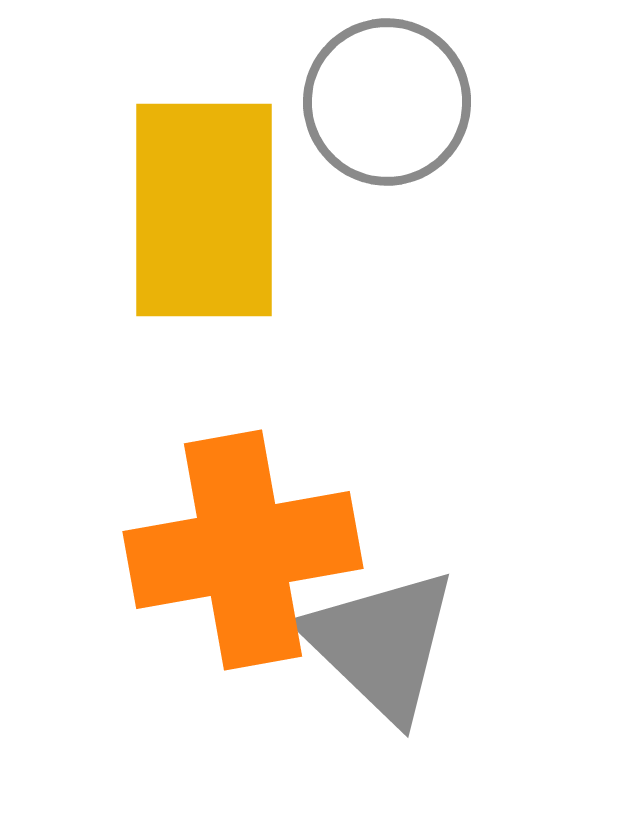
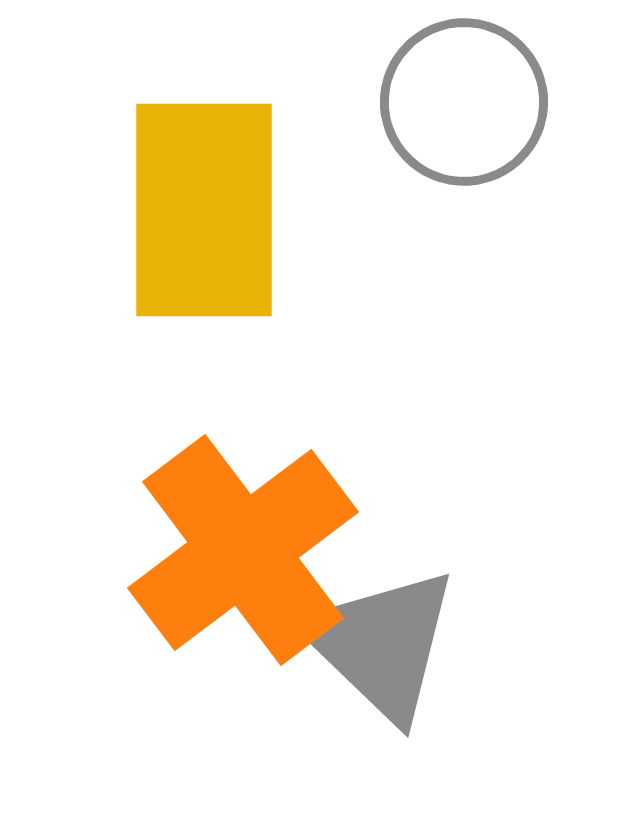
gray circle: moved 77 px right
orange cross: rotated 27 degrees counterclockwise
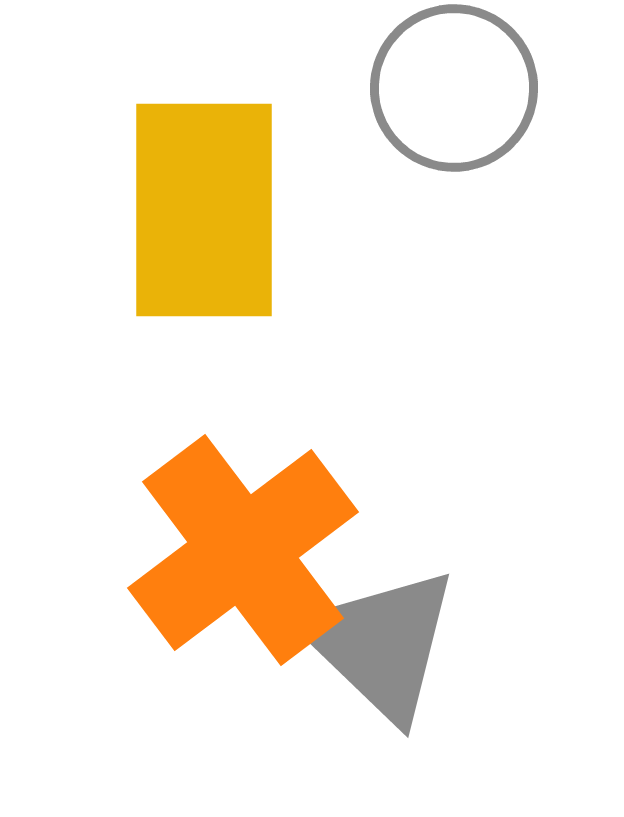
gray circle: moved 10 px left, 14 px up
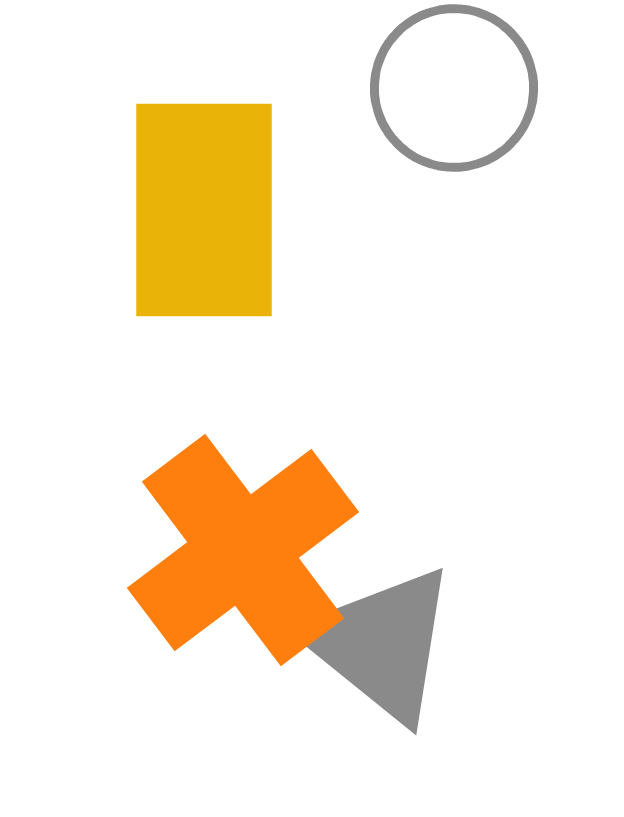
gray triangle: rotated 5 degrees counterclockwise
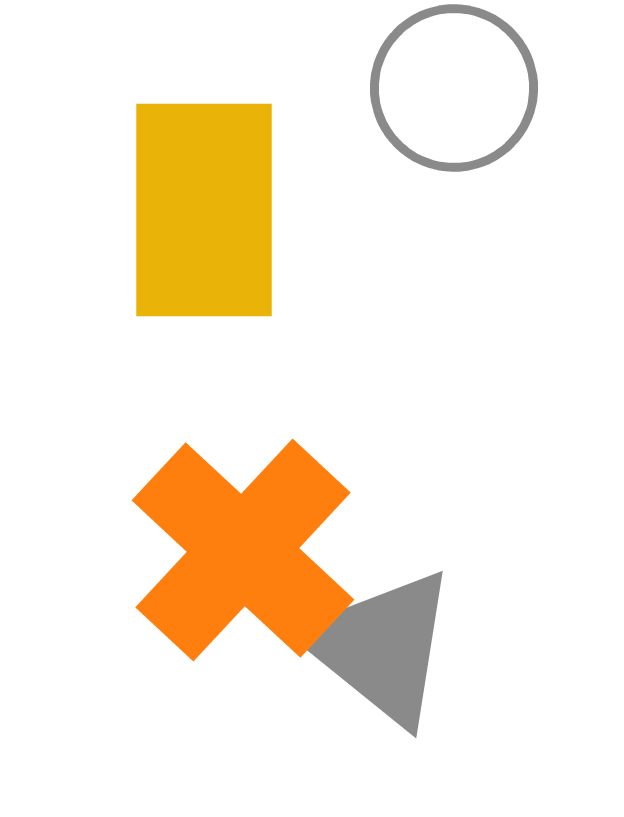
orange cross: rotated 10 degrees counterclockwise
gray triangle: moved 3 px down
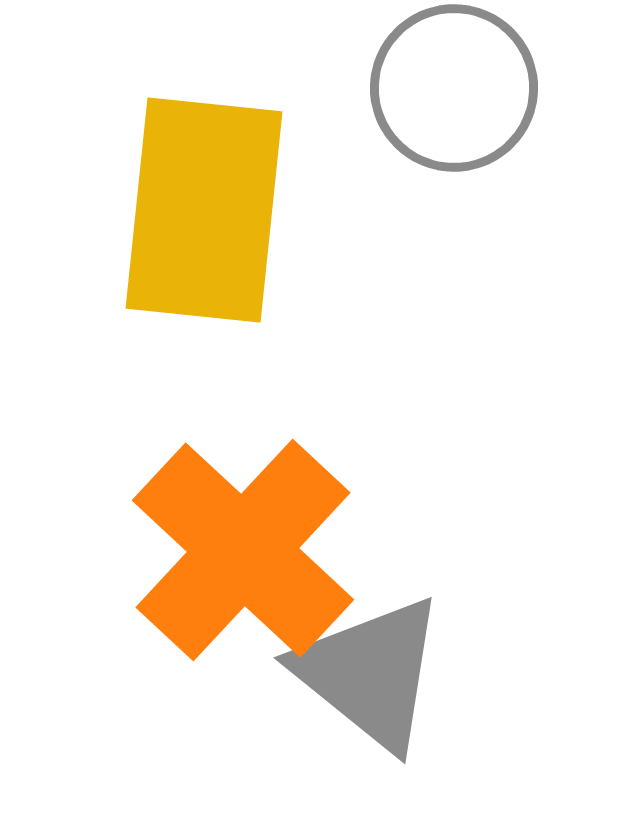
yellow rectangle: rotated 6 degrees clockwise
gray triangle: moved 11 px left, 26 px down
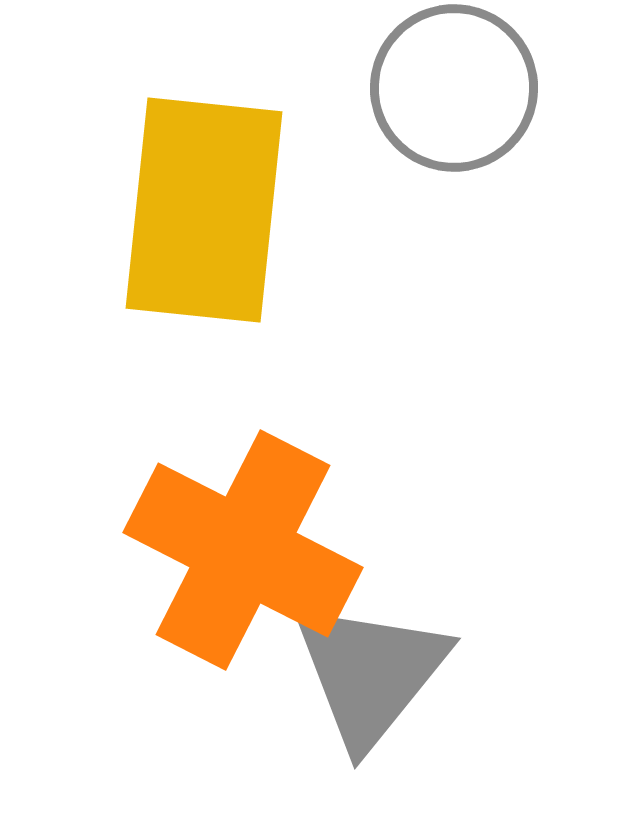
orange cross: rotated 16 degrees counterclockwise
gray triangle: rotated 30 degrees clockwise
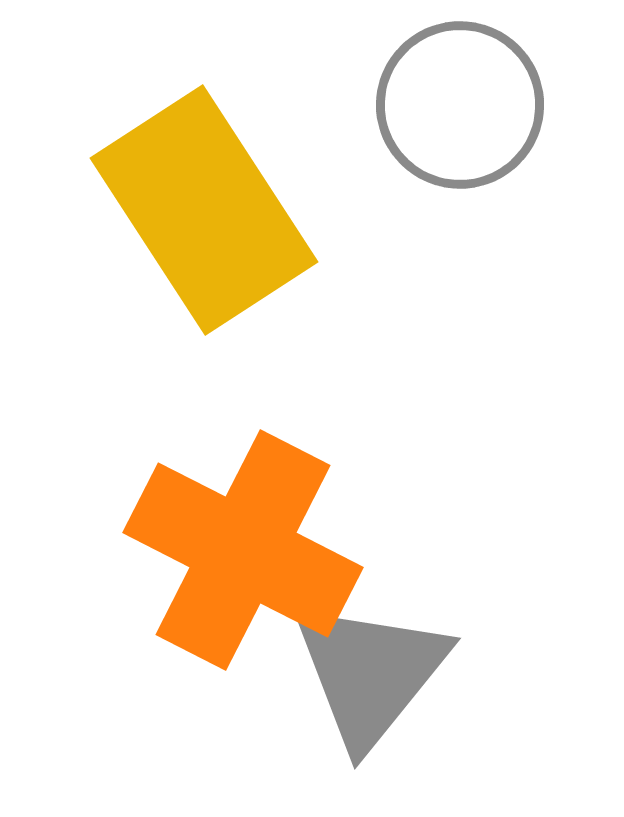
gray circle: moved 6 px right, 17 px down
yellow rectangle: rotated 39 degrees counterclockwise
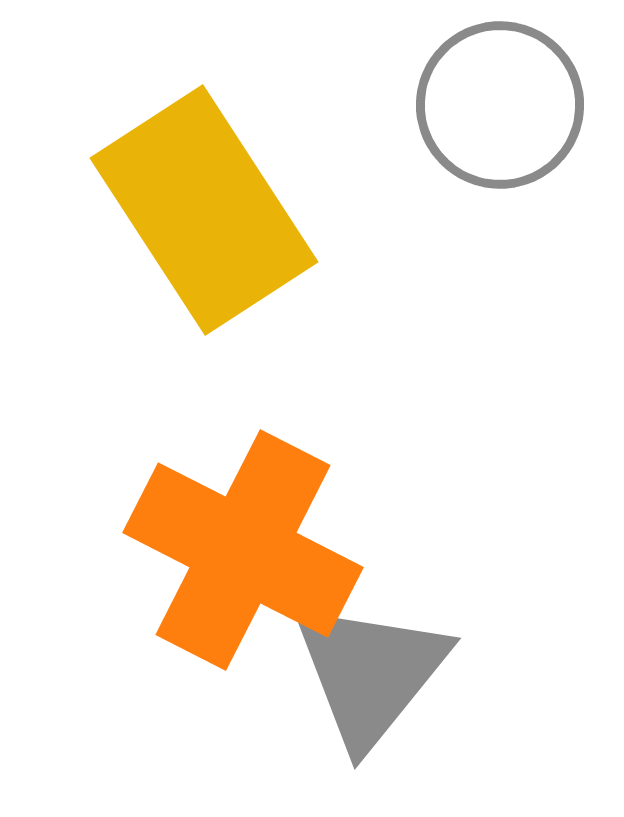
gray circle: moved 40 px right
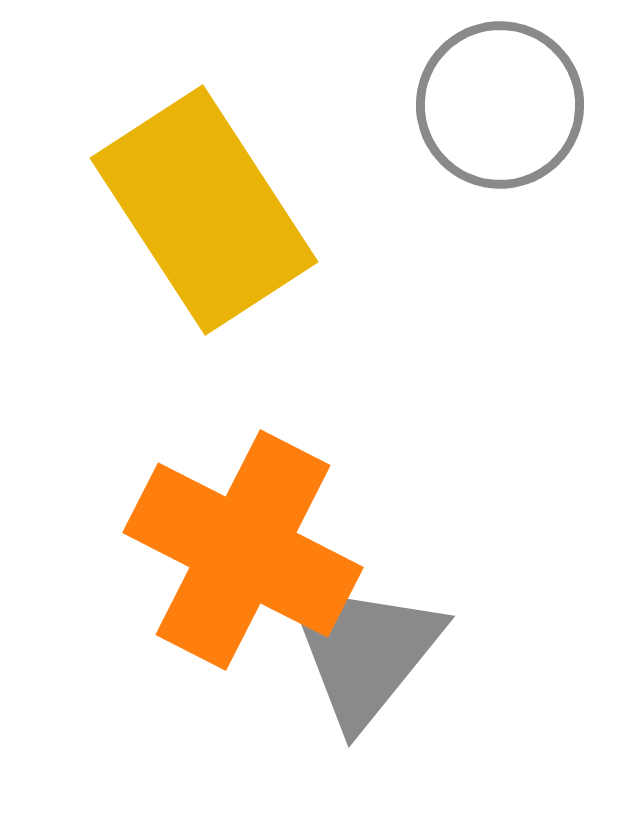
gray triangle: moved 6 px left, 22 px up
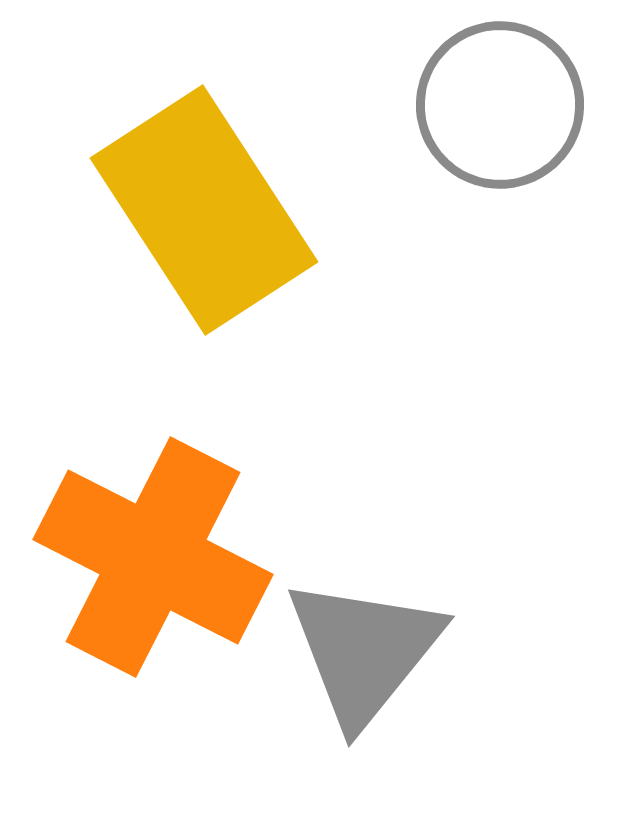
orange cross: moved 90 px left, 7 px down
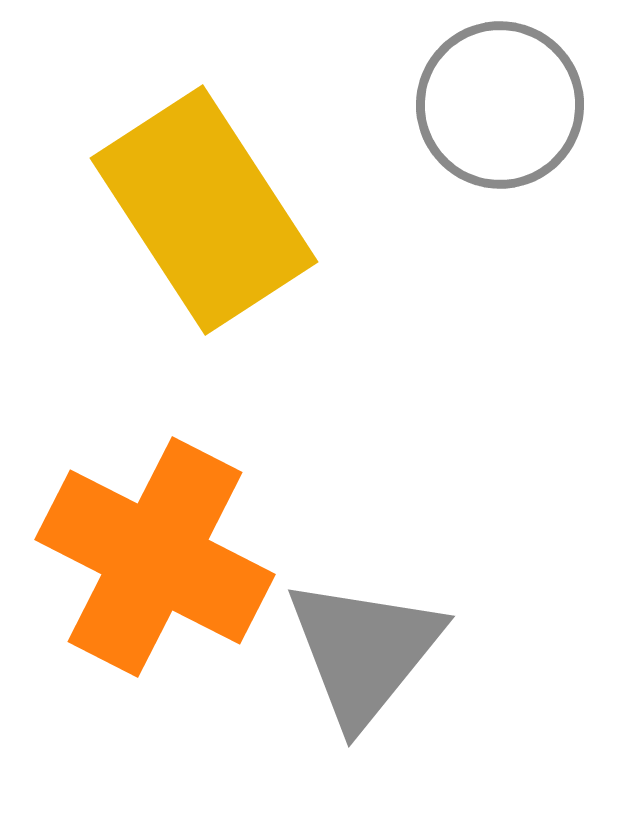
orange cross: moved 2 px right
